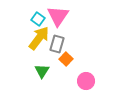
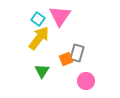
pink triangle: moved 2 px right
gray rectangle: moved 20 px right, 9 px down
orange square: rotated 24 degrees clockwise
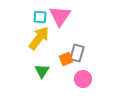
cyan square: moved 2 px right, 2 px up; rotated 32 degrees counterclockwise
pink circle: moved 3 px left, 2 px up
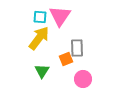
gray rectangle: moved 5 px up; rotated 18 degrees counterclockwise
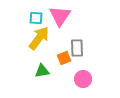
cyan square: moved 4 px left, 1 px down
orange square: moved 2 px left, 1 px up
green triangle: rotated 49 degrees clockwise
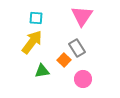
pink triangle: moved 22 px right
yellow arrow: moved 7 px left, 4 px down
gray rectangle: rotated 30 degrees counterclockwise
orange square: moved 2 px down; rotated 24 degrees counterclockwise
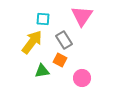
cyan square: moved 7 px right, 1 px down
gray rectangle: moved 13 px left, 8 px up
orange square: moved 4 px left; rotated 16 degrees counterclockwise
pink circle: moved 1 px left, 1 px up
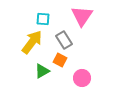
green triangle: rotated 21 degrees counterclockwise
